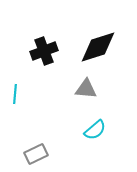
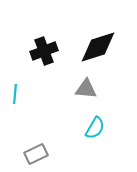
cyan semicircle: moved 2 px up; rotated 20 degrees counterclockwise
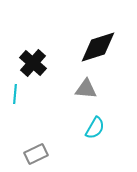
black cross: moved 11 px left, 12 px down; rotated 28 degrees counterclockwise
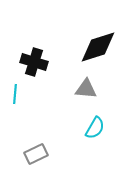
black cross: moved 1 px right, 1 px up; rotated 24 degrees counterclockwise
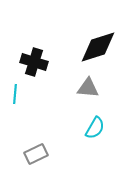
gray triangle: moved 2 px right, 1 px up
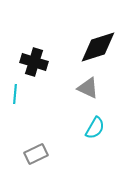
gray triangle: rotated 20 degrees clockwise
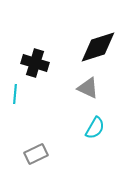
black cross: moved 1 px right, 1 px down
